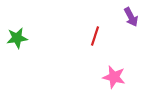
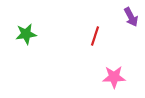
green star: moved 9 px right, 4 px up
pink star: rotated 15 degrees counterclockwise
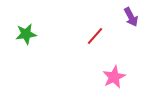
red line: rotated 24 degrees clockwise
pink star: rotated 25 degrees counterclockwise
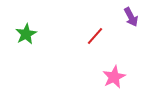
green star: rotated 20 degrees counterclockwise
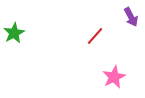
green star: moved 12 px left, 1 px up
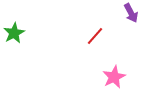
purple arrow: moved 4 px up
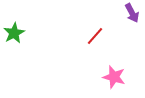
purple arrow: moved 1 px right
pink star: rotated 30 degrees counterclockwise
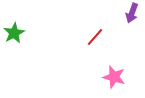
purple arrow: rotated 48 degrees clockwise
red line: moved 1 px down
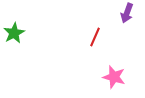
purple arrow: moved 5 px left
red line: rotated 18 degrees counterclockwise
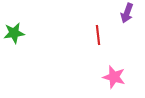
green star: rotated 20 degrees clockwise
red line: moved 3 px right, 2 px up; rotated 30 degrees counterclockwise
